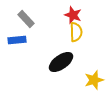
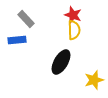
yellow semicircle: moved 2 px left, 2 px up
black ellipse: rotated 25 degrees counterclockwise
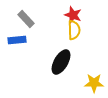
yellow star: moved 3 px down; rotated 18 degrees clockwise
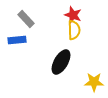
yellow star: moved 1 px up
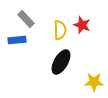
red star: moved 9 px right, 10 px down
yellow semicircle: moved 14 px left
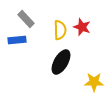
red star: moved 2 px down
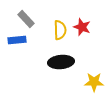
black ellipse: rotated 55 degrees clockwise
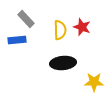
black ellipse: moved 2 px right, 1 px down
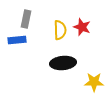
gray rectangle: rotated 54 degrees clockwise
